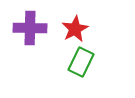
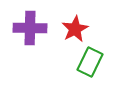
green rectangle: moved 9 px right
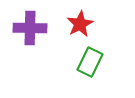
red star: moved 5 px right, 5 px up
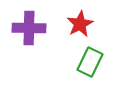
purple cross: moved 1 px left
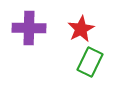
red star: moved 1 px right, 5 px down
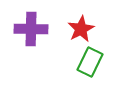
purple cross: moved 2 px right, 1 px down
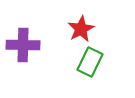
purple cross: moved 8 px left, 16 px down
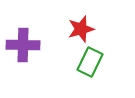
red star: rotated 12 degrees clockwise
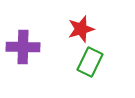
purple cross: moved 2 px down
